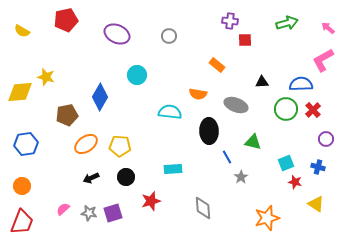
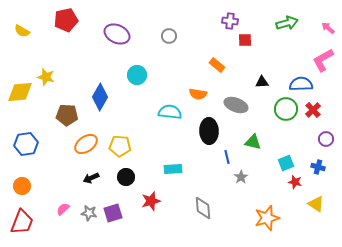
brown pentagon at (67, 115): rotated 15 degrees clockwise
blue line at (227, 157): rotated 16 degrees clockwise
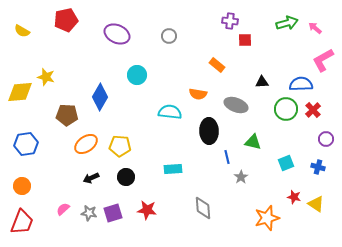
pink arrow at (328, 28): moved 13 px left
red star at (295, 182): moved 1 px left, 15 px down
red star at (151, 201): moved 4 px left, 9 px down; rotated 24 degrees clockwise
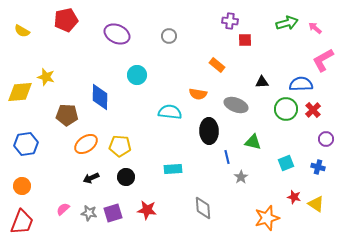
blue diamond at (100, 97): rotated 28 degrees counterclockwise
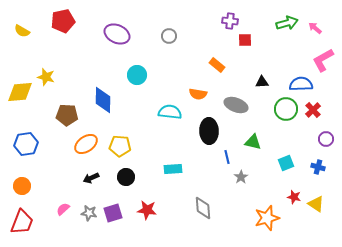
red pentagon at (66, 20): moved 3 px left, 1 px down
blue diamond at (100, 97): moved 3 px right, 3 px down
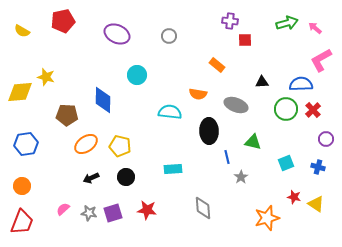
pink L-shape at (323, 60): moved 2 px left
yellow pentagon at (120, 146): rotated 10 degrees clockwise
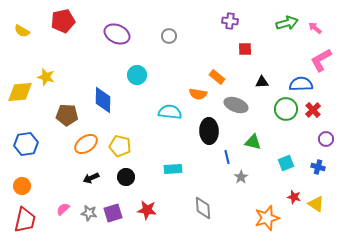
red square at (245, 40): moved 9 px down
orange rectangle at (217, 65): moved 12 px down
red trapezoid at (22, 222): moved 3 px right, 2 px up; rotated 8 degrees counterclockwise
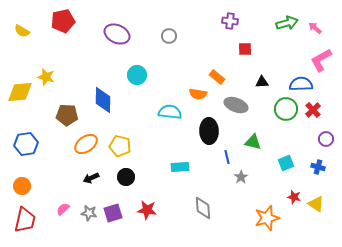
cyan rectangle at (173, 169): moved 7 px right, 2 px up
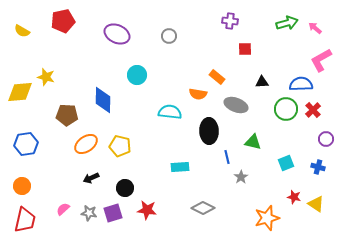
black circle at (126, 177): moved 1 px left, 11 px down
gray diamond at (203, 208): rotated 60 degrees counterclockwise
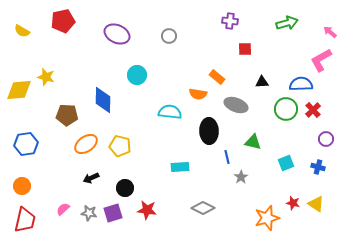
pink arrow at (315, 28): moved 15 px right, 4 px down
yellow diamond at (20, 92): moved 1 px left, 2 px up
red star at (294, 197): moved 1 px left, 6 px down
